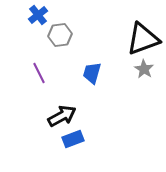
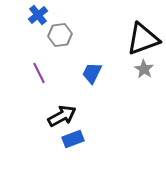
blue trapezoid: rotated 10 degrees clockwise
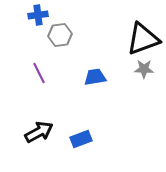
blue cross: rotated 30 degrees clockwise
gray star: rotated 30 degrees counterclockwise
blue trapezoid: moved 3 px right, 4 px down; rotated 55 degrees clockwise
black arrow: moved 23 px left, 16 px down
blue rectangle: moved 8 px right
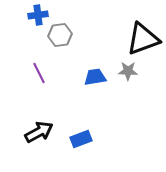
gray star: moved 16 px left, 2 px down
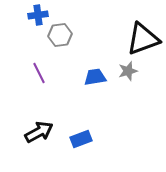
gray star: rotated 18 degrees counterclockwise
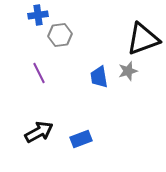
blue trapezoid: moved 4 px right; rotated 90 degrees counterclockwise
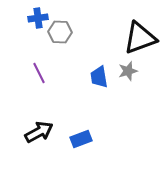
blue cross: moved 3 px down
gray hexagon: moved 3 px up; rotated 10 degrees clockwise
black triangle: moved 3 px left, 1 px up
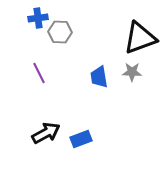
gray star: moved 4 px right, 1 px down; rotated 18 degrees clockwise
black arrow: moved 7 px right, 1 px down
